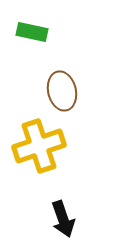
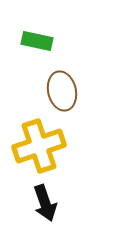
green rectangle: moved 5 px right, 9 px down
black arrow: moved 18 px left, 16 px up
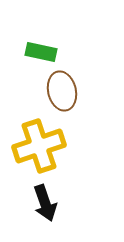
green rectangle: moved 4 px right, 11 px down
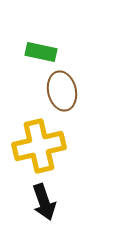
yellow cross: rotated 6 degrees clockwise
black arrow: moved 1 px left, 1 px up
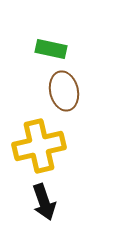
green rectangle: moved 10 px right, 3 px up
brown ellipse: moved 2 px right
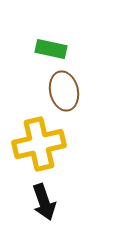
yellow cross: moved 2 px up
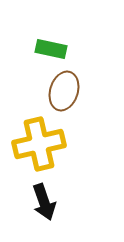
brown ellipse: rotated 30 degrees clockwise
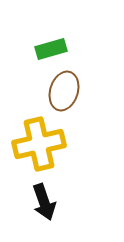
green rectangle: rotated 28 degrees counterclockwise
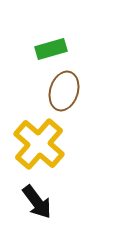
yellow cross: rotated 36 degrees counterclockwise
black arrow: moved 7 px left; rotated 18 degrees counterclockwise
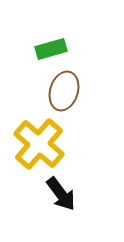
black arrow: moved 24 px right, 8 px up
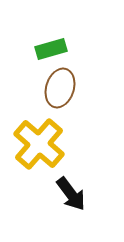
brown ellipse: moved 4 px left, 3 px up
black arrow: moved 10 px right
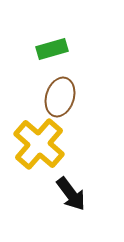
green rectangle: moved 1 px right
brown ellipse: moved 9 px down
